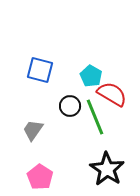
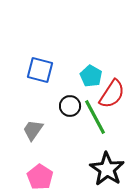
red semicircle: rotated 92 degrees clockwise
green line: rotated 6 degrees counterclockwise
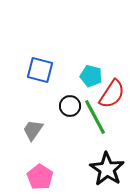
cyan pentagon: rotated 15 degrees counterclockwise
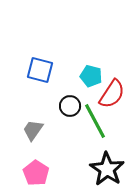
green line: moved 4 px down
pink pentagon: moved 4 px left, 4 px up
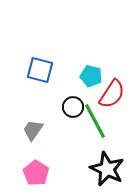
black circle: moved 3 px right, 1 px down
black star: rotated 8 degrees counterclockwise
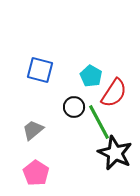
cyan pentagon: rotated 15 degrees clockwise
red semicircle: moved 2 px right, 1 px up
black circle: moved 1 px right
green line: moved 4 px right, 1 px down
gray trapezoid: rotated 15 degrees clockwise
black star: moved 8 px right, 16 px up
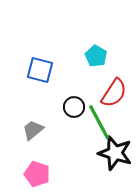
cyan pentagon: moved 5 px right, 20 px up
black star: rotated 8 degrees counterclockwise
pink pentagon: moved 1 px right, 1 px down; rotated 15 degrees counterclockwise
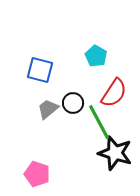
black circle: moved 1 px left, 4 px up
gray trapezoid: moved 15 px right, 21 px up
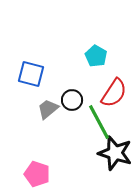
blue square: moved 9 px left, 4 px down
black circle: moved 1 px left, 3 px up
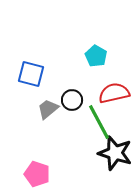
red semicircle: rotated 136 degrees counterclockwise
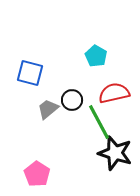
blue square: moved 1 px left, 1 px up
pink pentagon: rotated 15 degrees clockwise
